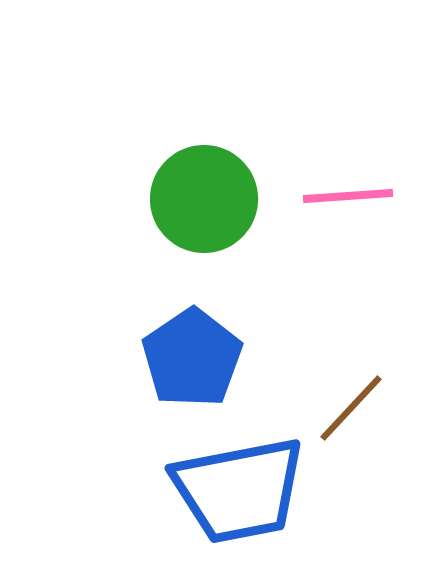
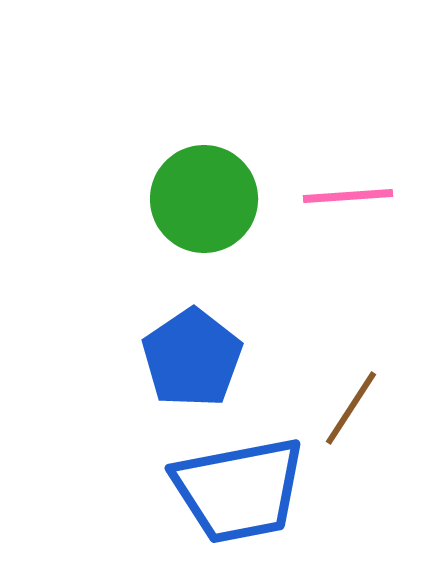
brown line: rotated 10 degrees counterclockwise
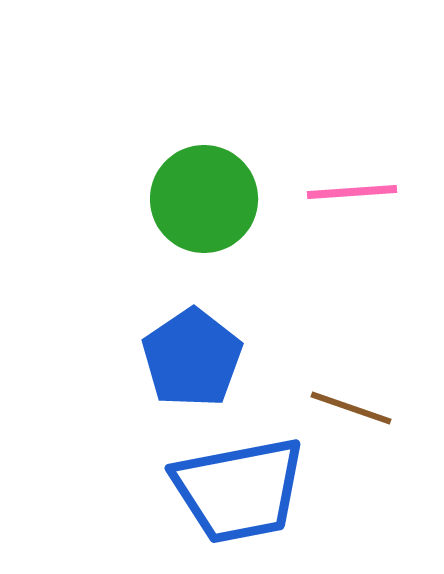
pink line: moved 4 px right, 4 px up
brown line: rotated 76 degrees clockwise
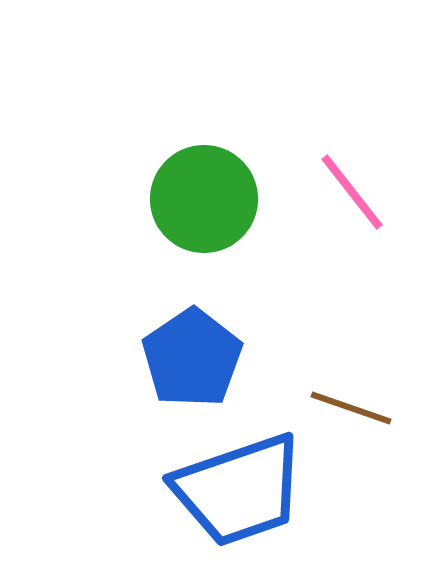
pink line: rotated 56 degrees clockwise
blue trapezoid: rotated 8 degrees counterclockwise
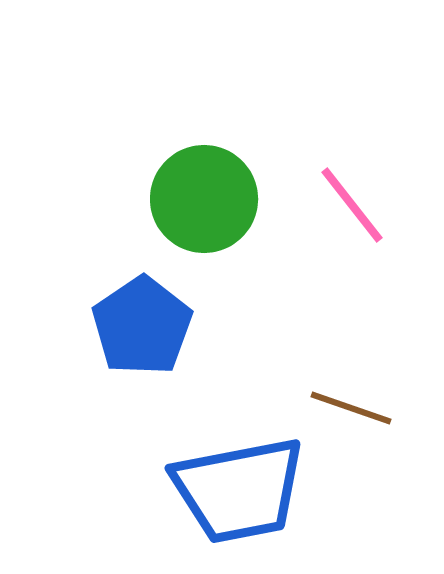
pink line: moved 13 px down
blue pentagon: moved 50 px left, 32 px up
blue trapezoid: rotated 8 degrees clockwise
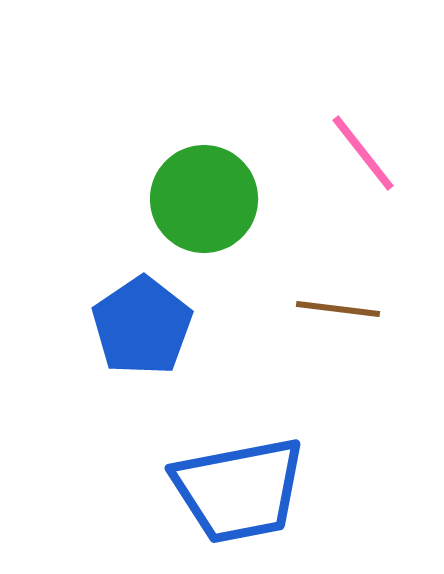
pink line: moved 11 px right, 52 px up
brown line: moved 13 px left, 99 px up; rotated 12 degrees counterclockwise
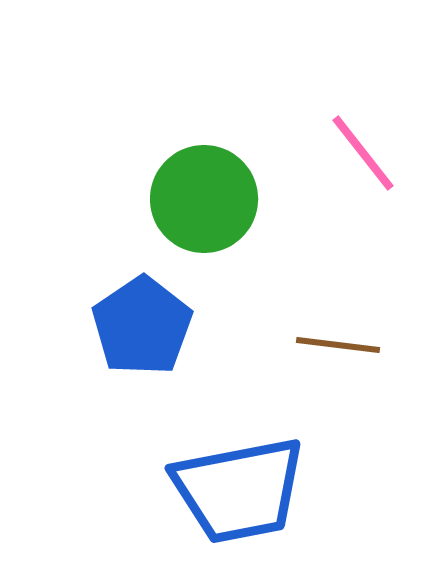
brown line: moved 36 px down
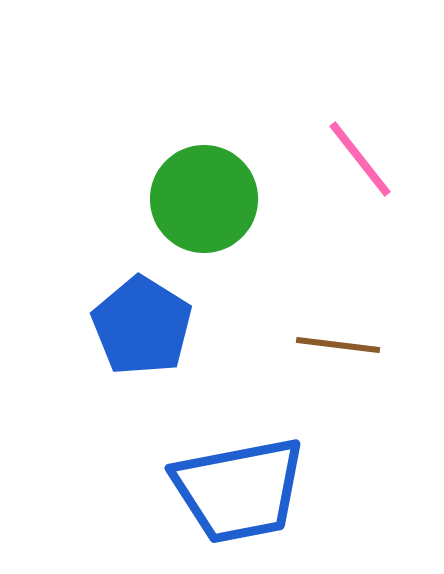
pink line: moved 3 px left, 6 px down
blue pentagon: rotated 6 degrees counterclockwise
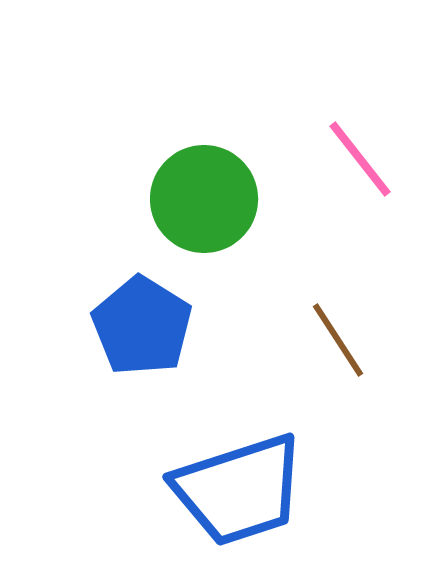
brown line: moved 5 px up; rotated 50 degrees clockwise
blue trapezoid: rotated 7 degrees counterclockwise
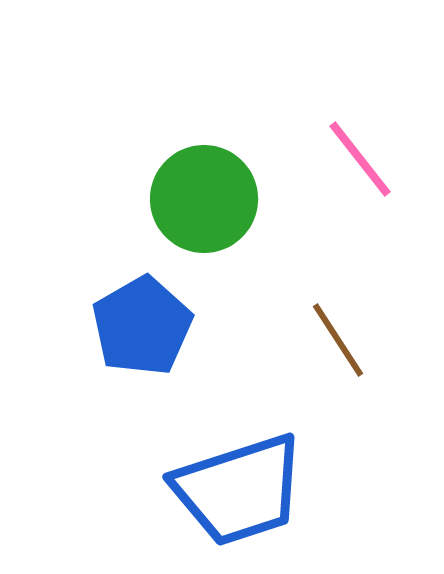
blue pentagon: rotated 10 degrees clockwise
